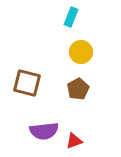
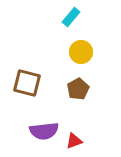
cyan rectangle: rotated 18 degrees clockwise
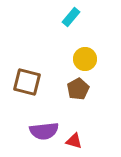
yellow circle: moved 4 px right, 7 px down
brown square: moved 1 px up
red triangle: rotated 36 degrees clockwise
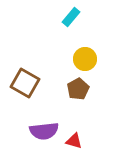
brown square: moved 2 px left, 1 px down; rotated 16 degrees clockwise
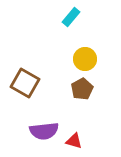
brown pentagon: moved 4 px right
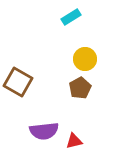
cyan rectangle: rotated 18 degrees clockwise
brown square: moved 7 px left, 1 px up
brown pentagon: moved 2 px left, 1 px up
red triangle: rotated 30 degrees counterclockwise
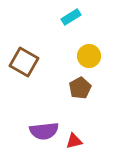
yellow circle: moved 4 px right, 3 px up
brown square: moved 6 px right, 20 px up
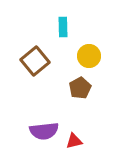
cyan rectangle: moved 8 px left, 10 px down; rotated 60 degrees counterclockwise
brown square: moved 11 px right, 1 px up; rotated 20 degrees clockwise
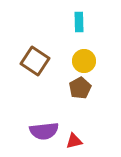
cyan rectangle: moved 16 px right, 5 px up
yellow circle: moved 5 px left, 5 px down
brown square: rotated 16 degrees counterclockwise
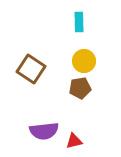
brown square: moved 4 px left, 8 px down
brown pentagon: rotated 20 degrees clockwise
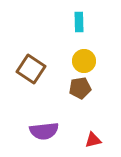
red triangle: moved 19 px right, 1 px up
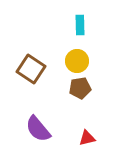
cyan rectangle: moved 1 px right, 3 px down
yellow circle: moved 7 px left
purple semicircle: moved 6 px left, 2 px up; rotated 56 degrees clockwise
red triangle: moved 6 px left, 2 px up
